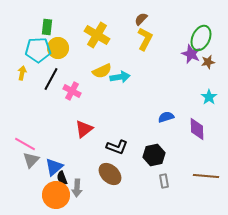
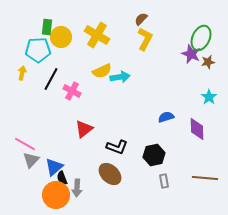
yellow circle: moved 3 px right, 11 px up
brown line: moved 1 px left, 2 px down
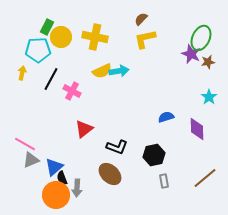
green rectangle: rotated 21 degrees clockwise
yellow cross: moved 2 px left, 2 px down; rotated 20 degrees counterclockwise
yellow L-shape: rotated 130 degrees counterclockwise
cyan arrow: moved 1 px left, 6 px up
gray triangle: rotated 24 degrees clockwise
brown line: rotated 45 degrees counterclockwise
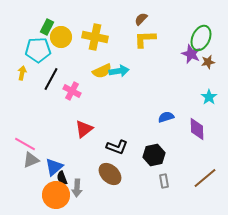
yellow L-shape: rotated 10 degrees clockwise
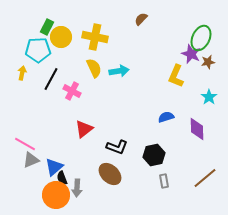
yellow L-shape: moved 31 px right, 37 px down; rotated 65 degrees counterclockwise
yellow semicircle: moved 8 px left, 3 px up; rotated 90 degrees counterclockwise
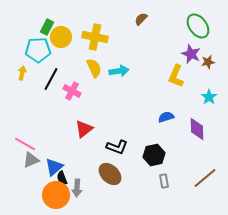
green ellipse: moved 3 px left, 12 px up; rotated 60 degrees counterclockwise
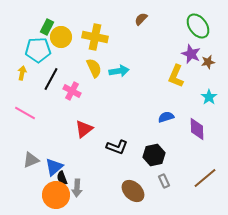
pink line: moved 31 px up
brown ellipse: moved 23 px right, 17 px down
gray rectangle: rotated 16 degrees counterclockwise
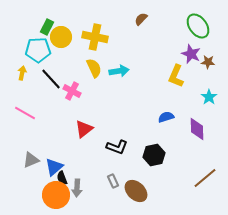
brown star: rotated 16 degrees clockwise
black line: rotated 70 degrees counterclockwise
gray rectangle: moved 51 px left
brown ellipse: moved 3 px right
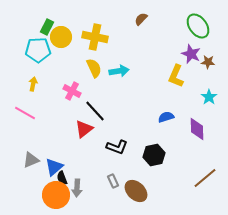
yellow arrow: moved 11 px right, 11 px down
black line: moved 44 px right, 32 px down
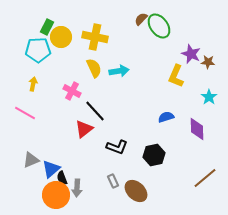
green ellipse: moved 39 px left
blue triangle: moved 3 px left, 2 px down
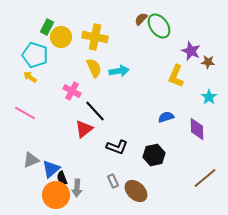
cyan pentagon: moved 3 px left, 5 px down; rotated 20 degrees clockwise
purple star: moved 3 px up
yellow arrow: moved 3 px left, 7 px up; rotated 64 degrees counterclockwise
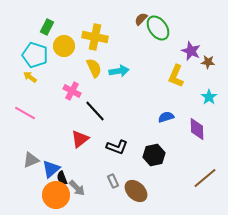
green ellipse: moved 1 px left, 2 px down
yellow circle: moved 3 px right, 9 px down
red triangle: moved 4 px left, 10 px down
gray arrow: rotated 48 degrees counterclockwise
